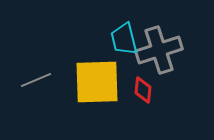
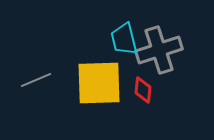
yellow square: moved 2 px right, 1 px down
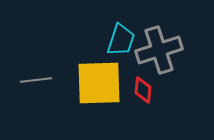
cyan trapezoid: moved 3 px left, 1 px down; rotated 148 degrees counterclockwise
gray line: rotated 16 degrees clockwise
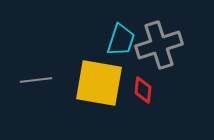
gray cross: moved 5 px up
yellow square: rotated 12 degrees clockwise
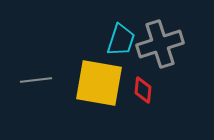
gray cross: moved 1 px right, 1 px up
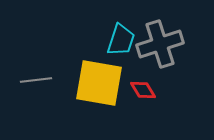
red diamond: rotated 36 degrees counterclockwise
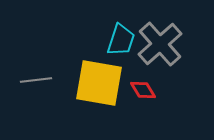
gray cross: rotated 24 degrees counterclockwise
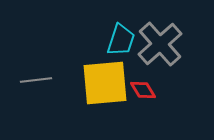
yellow square: moved 6 px right; rotated 15 degrees counterclockwise
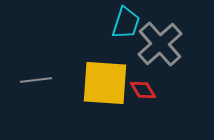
cyan trapezoid: moved 5 px right, 17 px up
yellow square: rotated 9 degrees clockwise
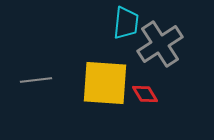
cyan trapezoid: rotated 12 degrees counterclockwise
gray cross: rotated 9 degrees clockwise
red diamond: moved 2 px right, 4 px down
